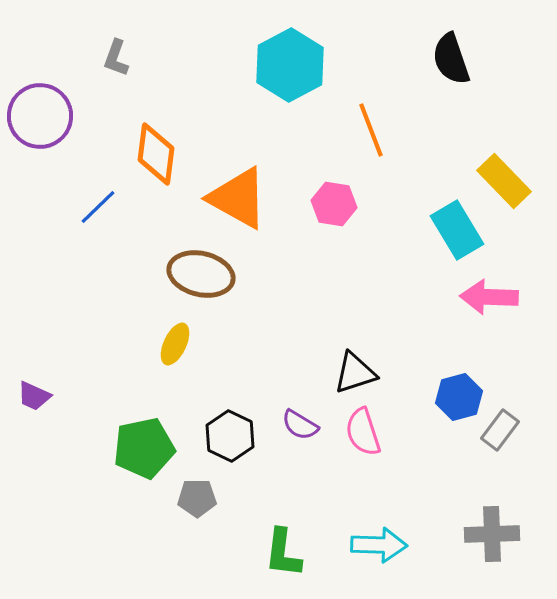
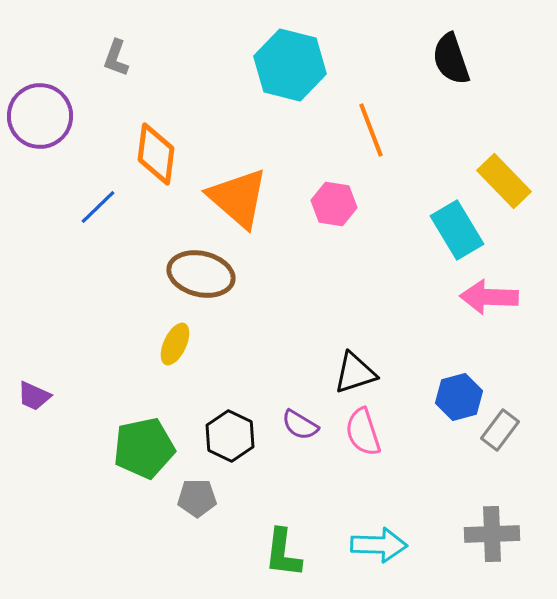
cyan hexagon: rotated 18 degrees counterclockwise
orange triangle: rotated 12 degrees clockwise
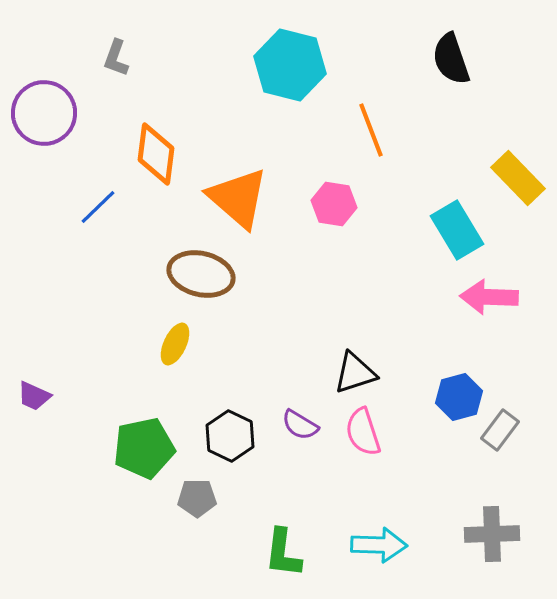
purple circle: moved 4 px right, 3 px up
yellow rectangle: moved 14 px right, 3 px up
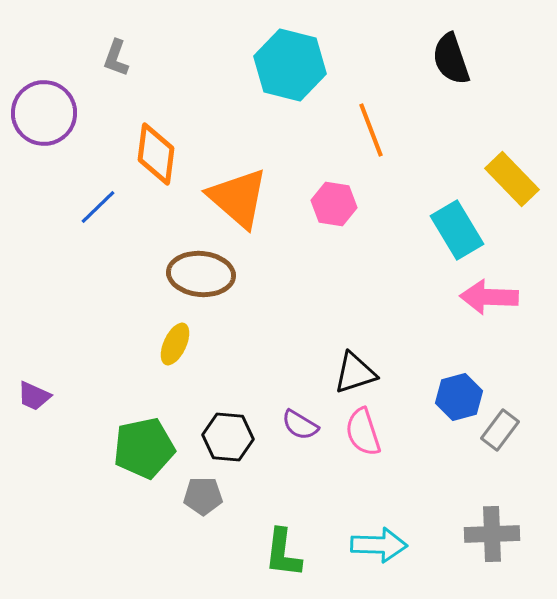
yellow rectangle: moved 6 px left, 1 px down
brown ellipse: rotated 8 degrees counterclockwise
black hexagon: moved 2 px left, 1 px down; rotated 21 degrees counterclockwise
gray pentagon: moved 6 px right, 2 px up
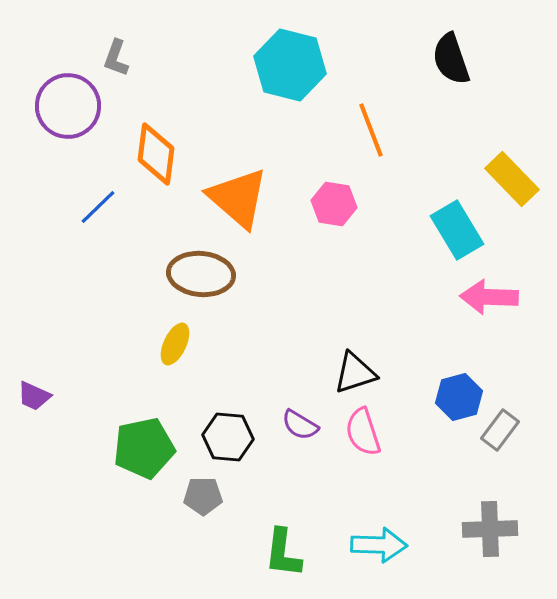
purple circle: moved 24 px right, 7 px up
gray cross: moved 2 px left, 5 px up
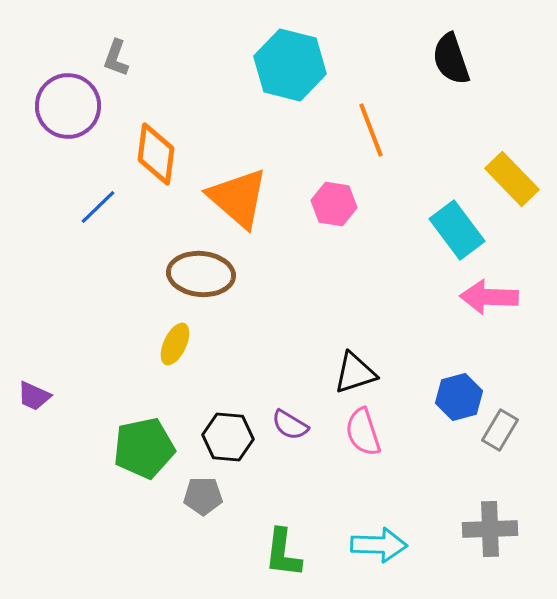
cyan rectangle: rotated 6 degrees counterclockwise
purple semicircle: moved 10 px left
gray rectangle: rotated 6 degrees counterclockwise
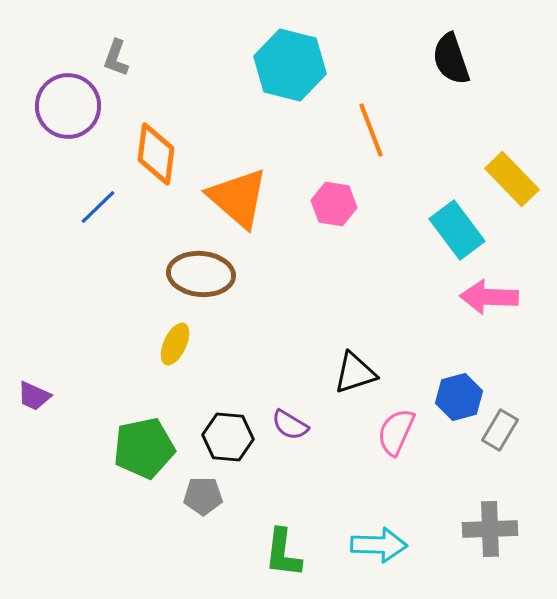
pink semicircle: moved 33 px right; rotated 42 degrees clockwise
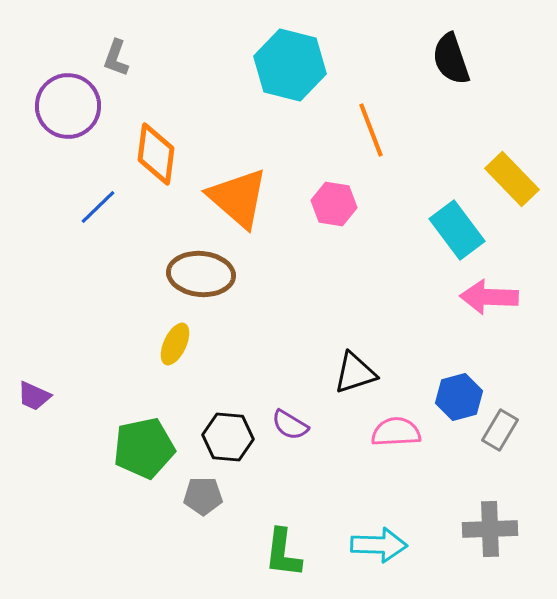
pink semicircle: rotated 63 degrees clockwise
